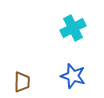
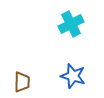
cyan cross: moved 2 px left, 4 px up
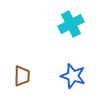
brown trapezoid: moved 6 px up
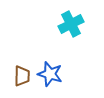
blue star: moved 23 px left, 2 px up
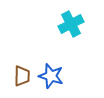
blue star: moved 1 px right, 2 px down
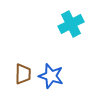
brown trapezoid: moved 1 px right, 2 px up
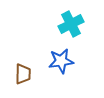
blue star: moved 10 px right, 15 px up; rotated 25 degrees counterclockwise
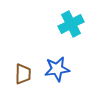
blue star: moved 4 px left, 8 px down
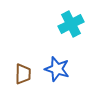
blue star: rotated 25 degrees clockwise
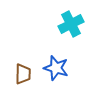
blue star: moved 1 px left, 1 px up
